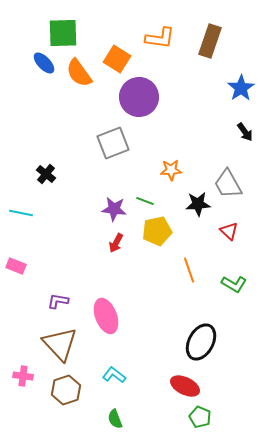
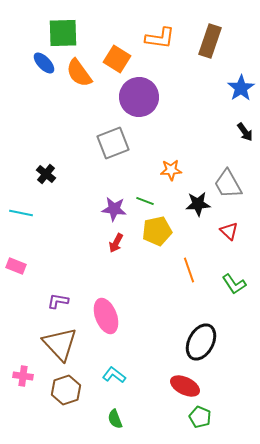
green L-shape: rotated 25 degrees clockwise
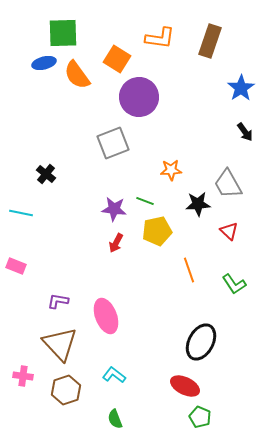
blue ellipse: rotated 60 degrees counterclockwise
orange semicircle: moved 2 px left, 2 px down
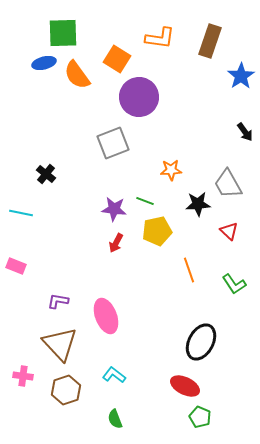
blue star: moved 12 px up
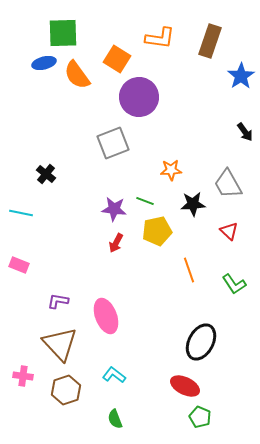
black star: moved 5 px left
pink rectangle: moved 3 px right, 1 px up
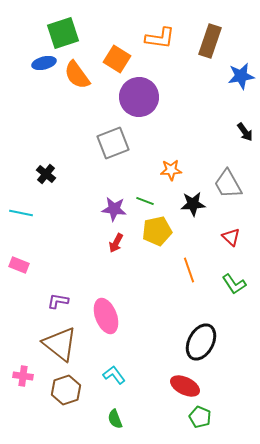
green square: rotated 16 degrees counterclockwise
blue star: rotated 24 degrees clockwise
red triangle: moved 2 px right, 6 px down
brown triangle: rotated 9 degrees counterclockwise
cyan L-shape: rotated 15 degrees clockwise
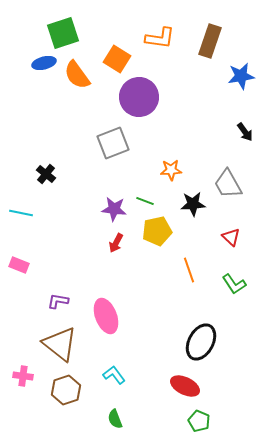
green pentagon: moved 1 px left, 4 px down
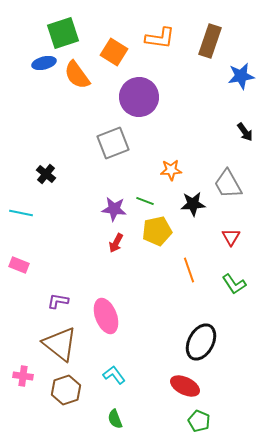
orange square: moved 3 px left, 7 px up
red triangle: rotated 18 degrees clockwise
